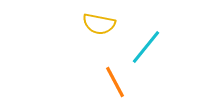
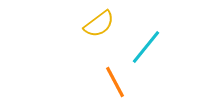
yellow semicircle: rotated 48 degrees counterclockwise
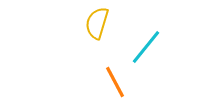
yellow semicircle: moved 2 px left, 1 px up; rotated 144 degrees clockwise
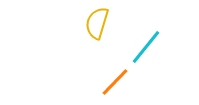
orange line: rotated 72 degrees clockwise
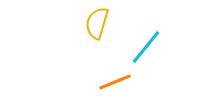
orange line: rotated 24 degrees clockwise
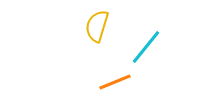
yellow semicircle: moved 3 px down
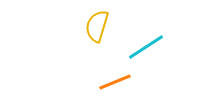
cyan line: rotated 18 degrees clockwise
